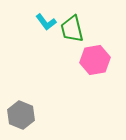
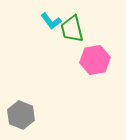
cyan L-shape: moved 5 px right, 1 px up
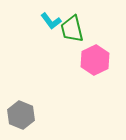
pink hexagon: rotated 16 degrees counterclockwise
